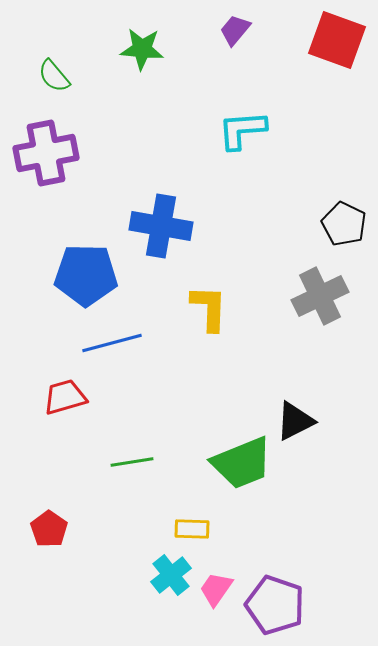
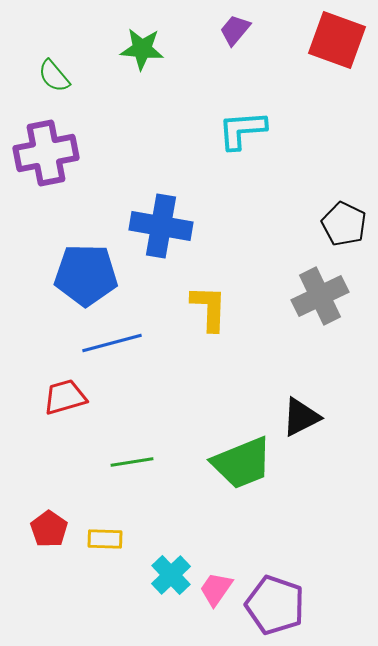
black triangle: moved 6 px right, 4 px up
yellow rectangle: moved 87 px left, 10 px down
cyan cross: rotated 6 degrees counterclockwise
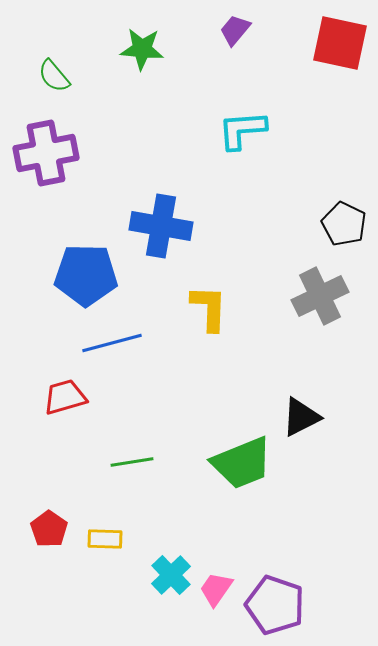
red square: moved 3 px right, 3 px down; rotated 8 degrees counterclockwise
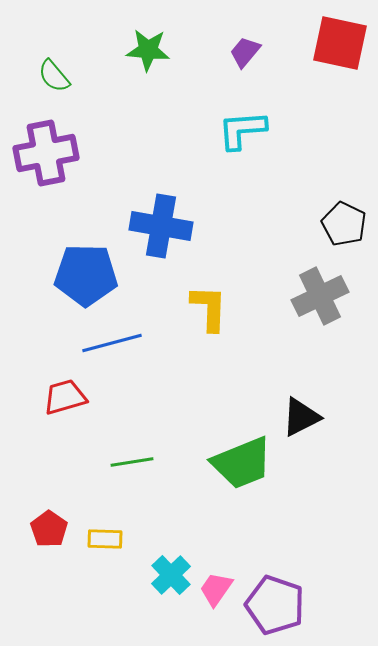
purple trapezoid: moved 10 px right, 22 px down
green star: moved 6 px right, 1 px down
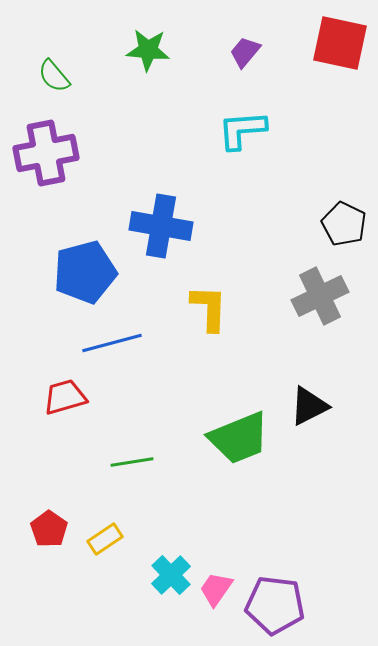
blue pentagon: moved 1 px left, 3 px up; rotated 16 degrees counterclockwise
black triangle: moved 8 px right, 11 px up
green trapezoid: moved 3 px left, 25 px up
yellow rectangle: rotated 36 degrees counterclockwise
purple pentagon: rotated 12 degrees counterclockwise
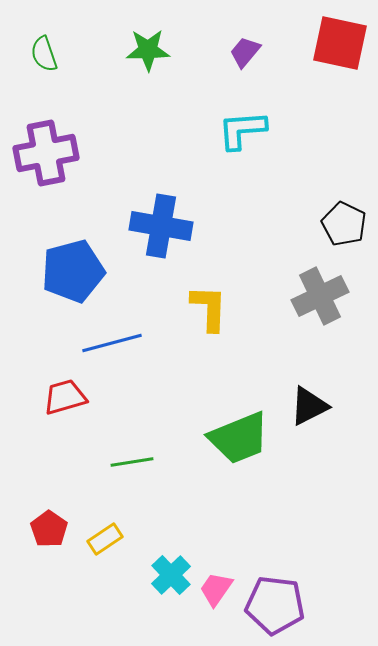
green star: rotated 6 degrees counterclockwise
green semicircle: moved 10 px left, 22 px up; rotated 21 degrees clockwise
blue pentagon: moved 12 px left, 1 px up
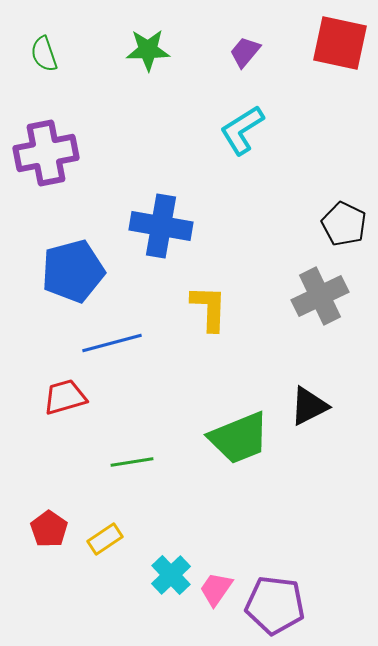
cyan L-shape: rotated 28 degrees counterclockwise
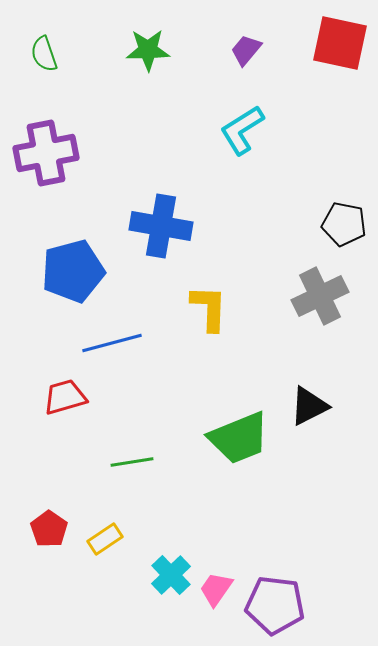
purple trapezoid: moved 1 px right, 2 px up
black pentagon: rotated 15 degrees counterclockwise
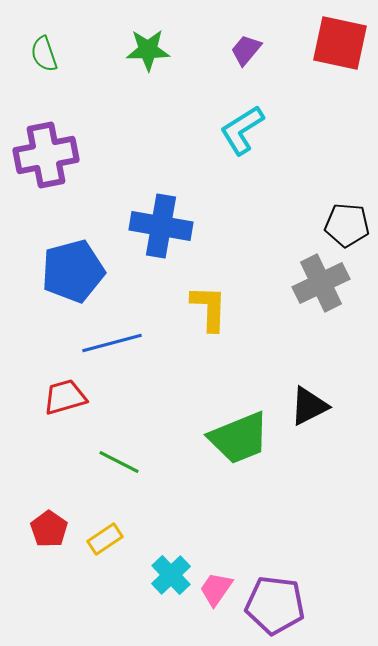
purple cross: moved 2 px down
black pentagon: moved 3 px right, 1 px down; rotated 6 degrees counterclockwise
gray cross: moved 1 px right, 13 px up
green line: moved 13 px left; rotated 36 degrees clockwise
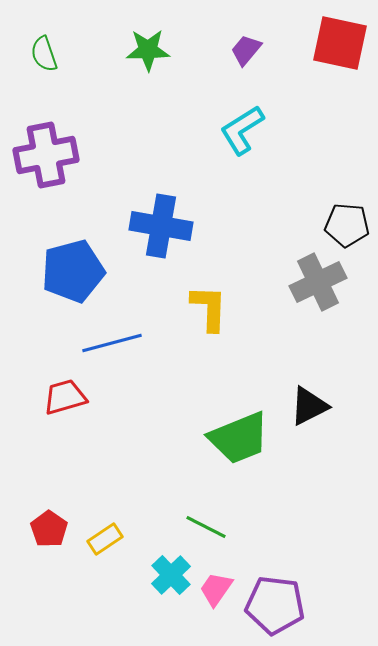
gray cross: moved 3 px left, 1 px up
green line: moved 87 px right, 65 px down
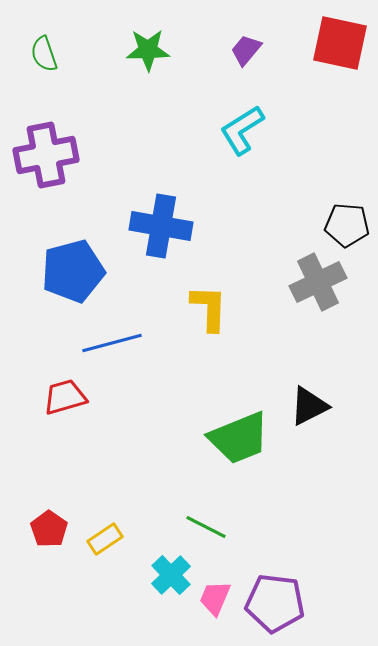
pink trapezoid: moved 1 px left, 9 px down; rotated 12 degrees counterclockwise
purple pentagon: moved 2 px up
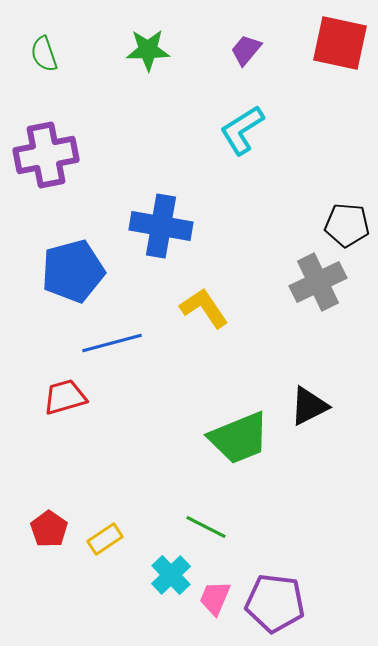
yellow L-shape: moved 5 px left; rotated 36 degrees counterclockwise
